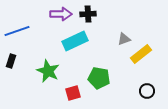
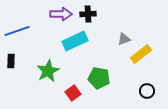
black rectangle: rotated 16 degrees counterclockwise
green star: rotated 20 degrees clockwise
red square: rotated 21 degrees counterclockwise
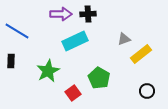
blue line: rotated 50 degrees clockwise
green pentagon: rotated 20 degrees clockwise
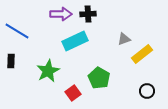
yellow rectangle: moved 1 px right
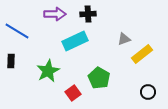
purple arrow: moved 6 px left
black circle: moved 1 px right, 1 px down
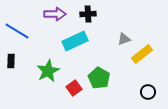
red square: moved 1 px right, 5 px up
